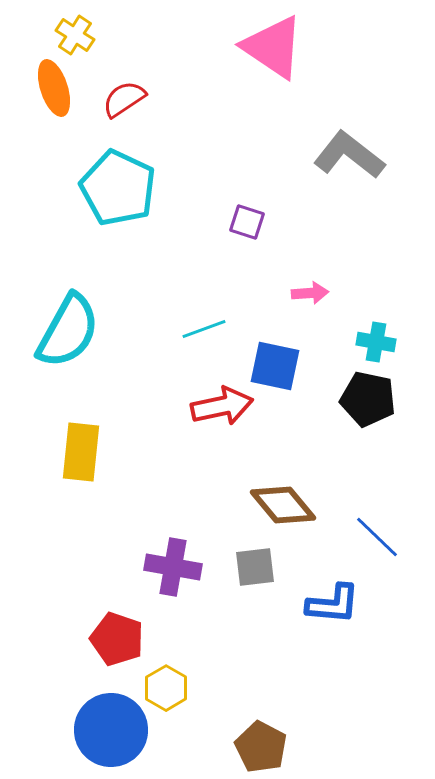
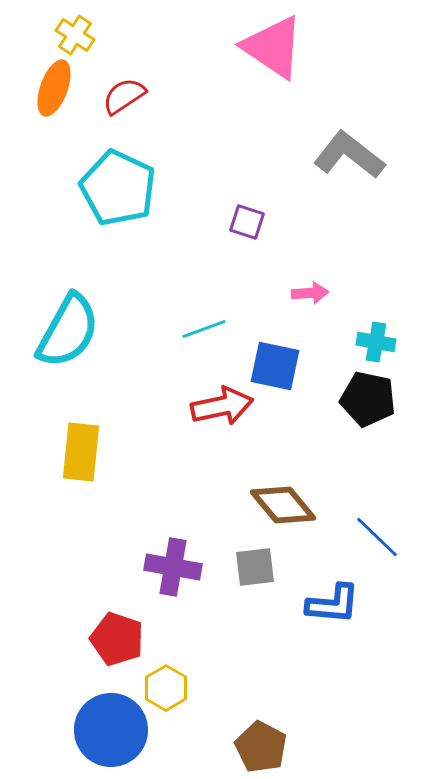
orange ellipse: rotated 38 degrees clockwise
red semicircle: moved 3 px up
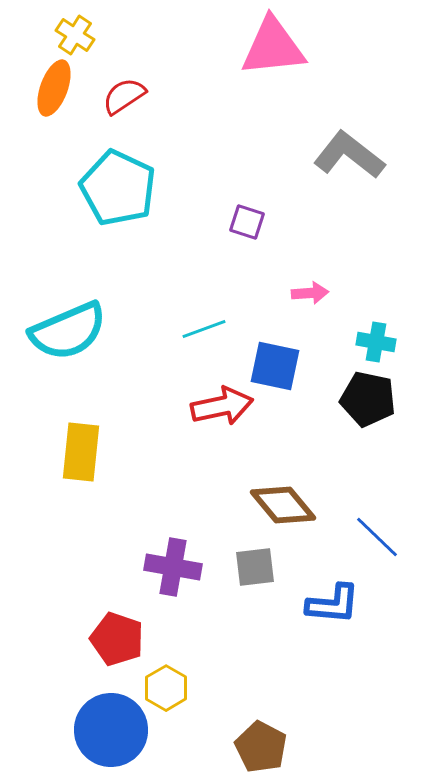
pink triangle: rotated 40 degrees counterclockwise
cyan semicircle: rotated 38 degrees clockwise
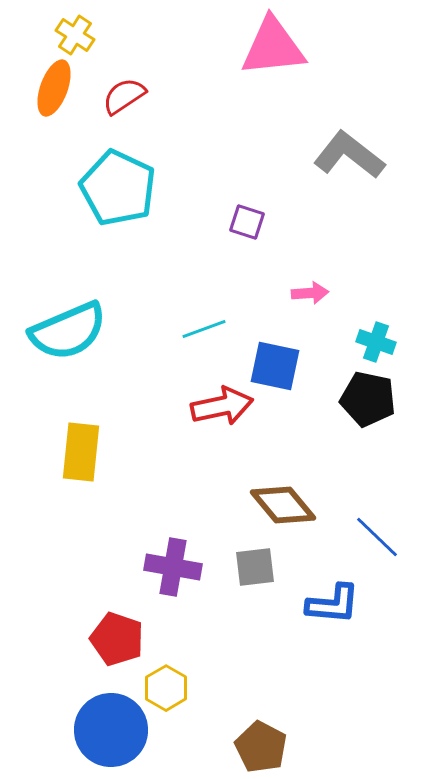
cyan cross: rotated 9 degrees clockwise
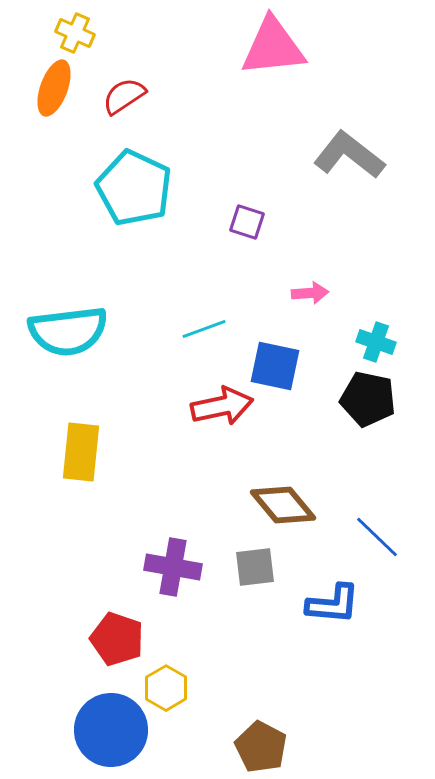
yellow cross: moved 2 px up; rotated 9 degrees counterclockwise
cyan pentagon: moved 16 px right
cyan semicircle: rotated 16 degrees clockwise
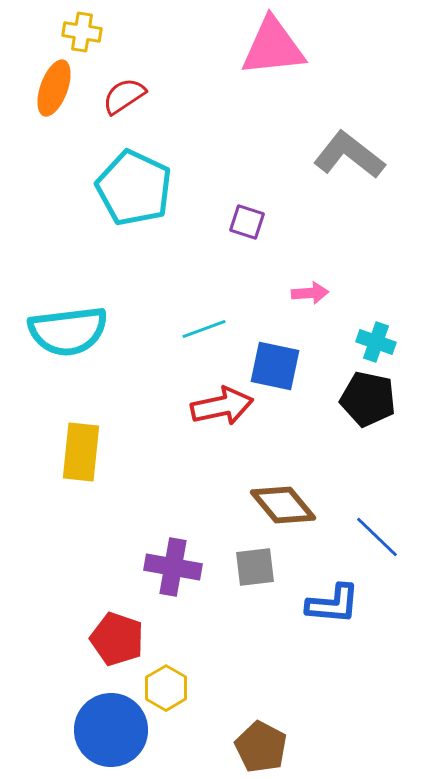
yellow cross: moved 7 px right, 1 px up; rotated 15 degrees counterclockwise
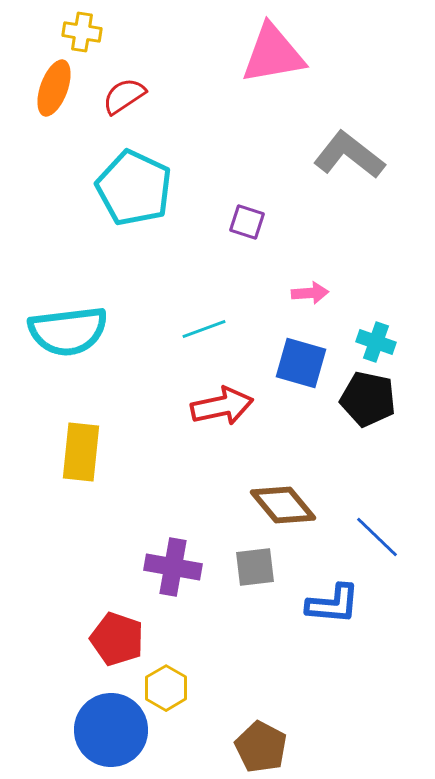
pink triangle: moved 7 px down; rotated 4 degrees counterclockwise
blue square: moved 26 px right, 3 px up; rotated 4 degrees clockwise
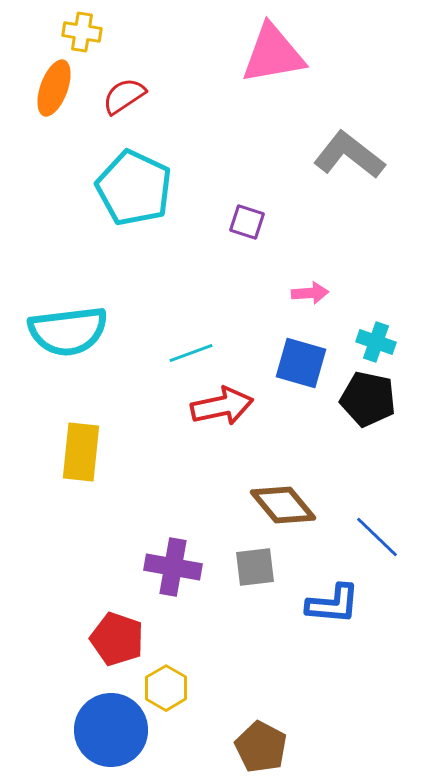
cyan line: moved 13 px left, 24 px down
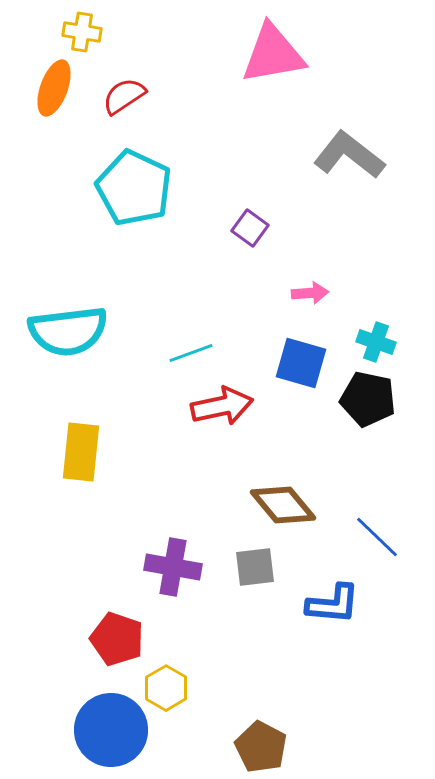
purple square: moved 3 px right, 6 px down; rotated 18 degrees clockwise
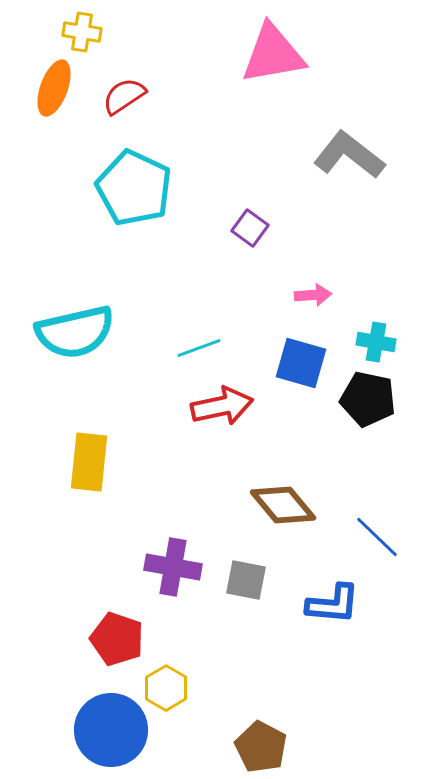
pink arrow: moved 3 px right, 2 px down
cyan semicircle: moved 7 px right, 1 px down; rotated 6 degrees counterclockwise
cyan cross: rotated 9 degrees counterclockwise
cyan line: moved 8 px right, 5 px up
yellow rectangle: moved 8 px right, 10 px down
gray square: moved 9 px left, 13 px down; rotated 18 degrees clockwise
